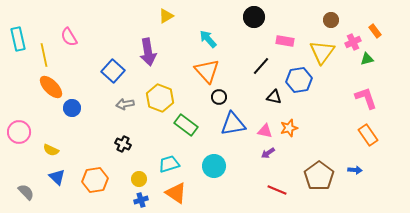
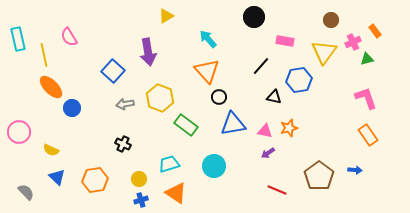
yellow triangle at (322, 52): moved 2 px right
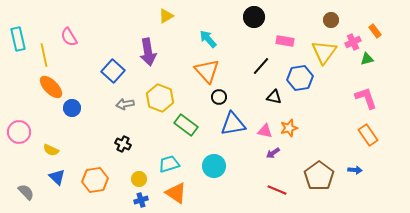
blue hexagon at (299, 80): moved 1 px right, 2 px up
purple arrow at (268, 153): moved 5 px right
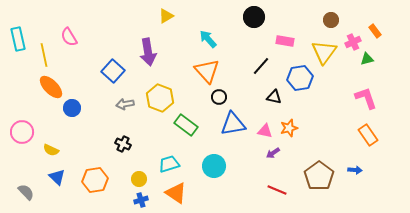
pink circle at (19, 132): moved 3 px right
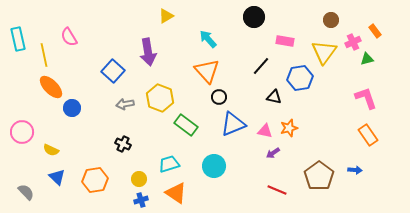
blue triangle at (233, 124): rotated 12 degrees counterclockwise
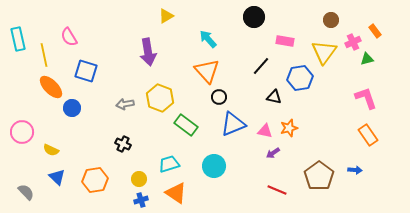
blue square at (113, 71): moved 27 px left; rotated 25 degrees counterclockwise
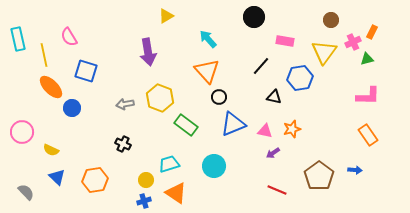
orange rectangle at (375, 31): moved 3 px left, 1 px down; rotated 64 degrees clockwise
pink L-shape at (366, 98): moved 2 px right, 2 px up; rotated 110 degrees clockwise
orange star at (289, 128): moved 3 px right, 1 px down
yellow circle at (139, 179): moved 7 px right, 1 px down
blue cross at (141, 200): moved 3 px right, 1 px down
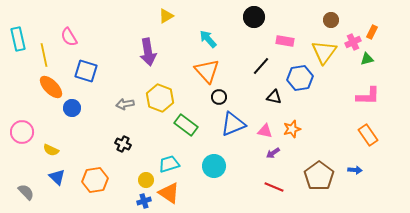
red line at (277, 190): moved 3 px left, 3 px up
orange triangle at (176, 193): moved 7 px left
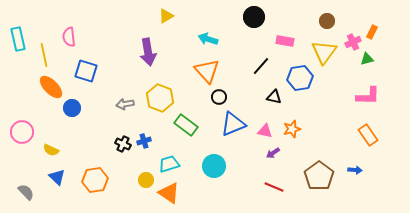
brown circle at (331, 20): moved 4 px left, 1 px down
pink semicircle at (69, 37): rotated 24 degrees clockwise
cyan arrow at (208, 39): rotated 30 degrees counterclockwise
blue cross at (144, 201): moved 60 px up
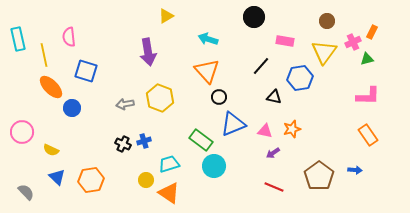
green rectangle at (186, 125): moved 15 px right, 15 px down
orange hexagon at (95, 180): moved 4 px left
